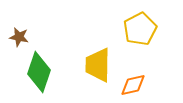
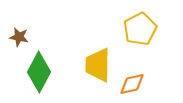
green diamond: rotated 9 degrees clockwise
orange diamond: moved 1 px left, 1 px up
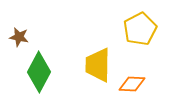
orange diamond: rotated 16 degrees clockwise
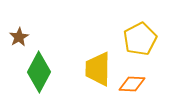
yellow pentagon: moved 10 px down
brown star: rotated 30 degrees clockwise
yellow trapezoid: moved 4 px down
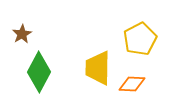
brown star: moved 3 px right, 3 px up
yellow trapezoid: moved 1 px up
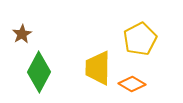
orange diamond: rotated 28 degrees clockwise
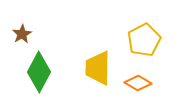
yellow pentagon: moved 4 px right, 1 px down
orange diamond: moved 6 px right, 1 px up
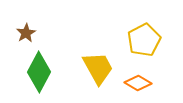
brown star: moved 4 px right, 1 px up
yellow trapezoid: rotated 150 degrees clockwise
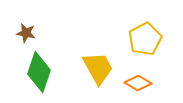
brown star: rotated 30 degrees counterclockwise
yellow pentagon: moved 1 px right, 1 px up
green diamond: rotated 9 degrees counterclockwise
